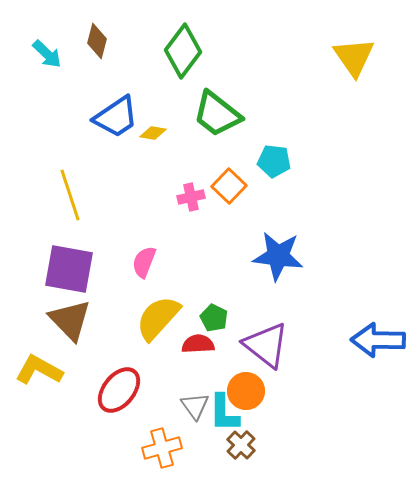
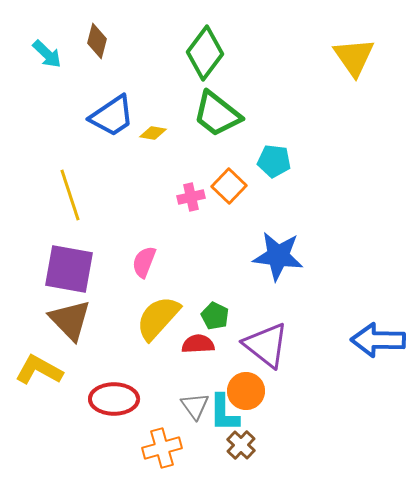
green diamond: moved 22 px right, 2 px down
blue trapezoid: moved 4 px left, 1 px up
green pentagon: moved 1 px right, 2 px up
red ellipse: moved 5 px left, 9 px down; rotated 51 degrees clockwise
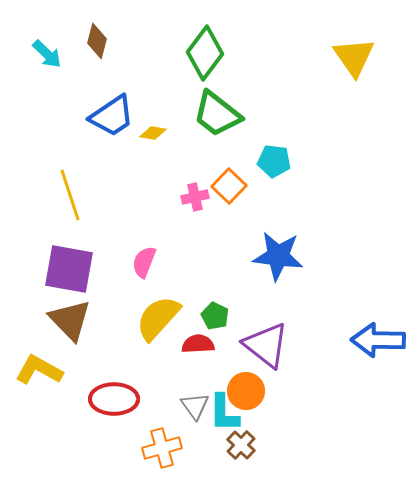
pink cross: moved 4 px right
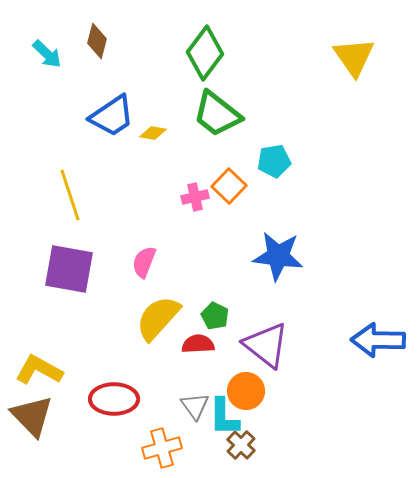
cyan pentagon: rotated 16 degrees counterclockwise
brown triangle: moved 38 px left, 96 px down
cyan L-shape: moved 4 px down
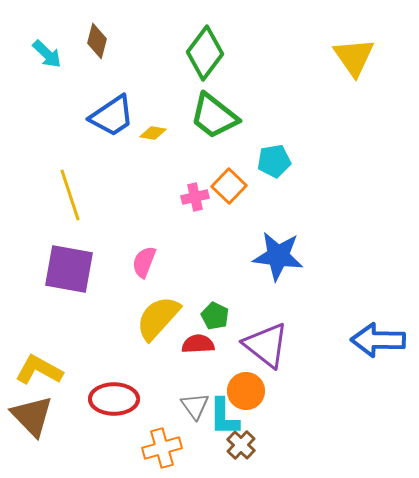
green trapezoid: moved 3 px left, 2 px down
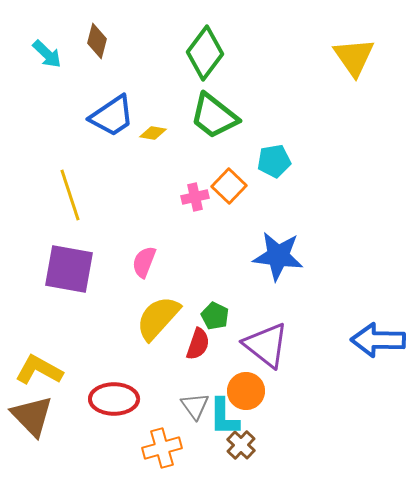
red semicircle: rotated 112 degrees clockwise
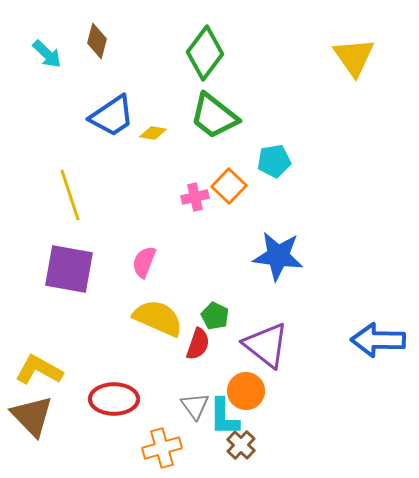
yellow semicircle: rotated 72 degrees clockwise
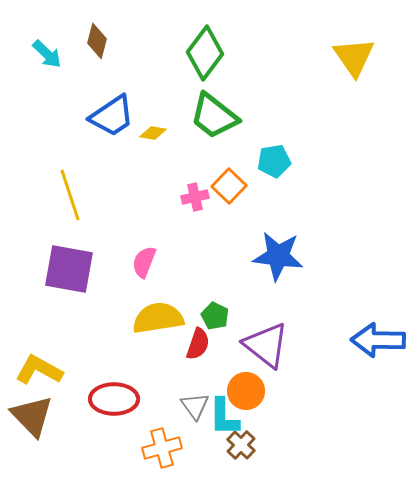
yellow semicircle: rotated 33 degrees counterclockwise
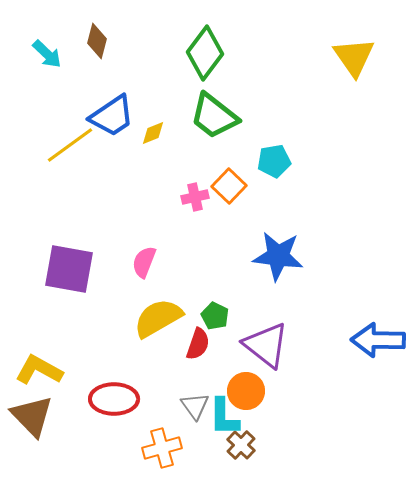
yellow diamond: rotated 32 degrees counterclockwise
yellow line: moved 50 px up; rotated 72 degrees clockwise
yellow semicircle: rotated 21 degrees counterclockwise
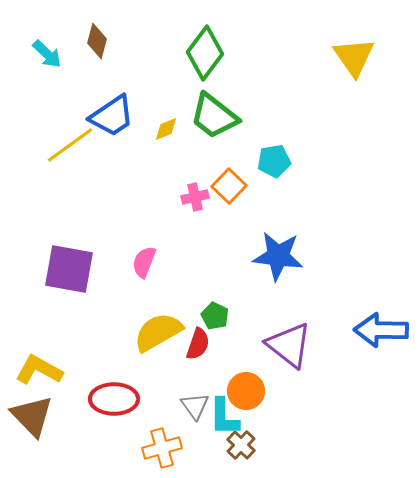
yellow diamond: moved 13 px right, 4 px up
yellow semicircle: moved 14 px down
blue arrow: moved 3 px right, 10 px up
purple triangle: moved 23 px right
